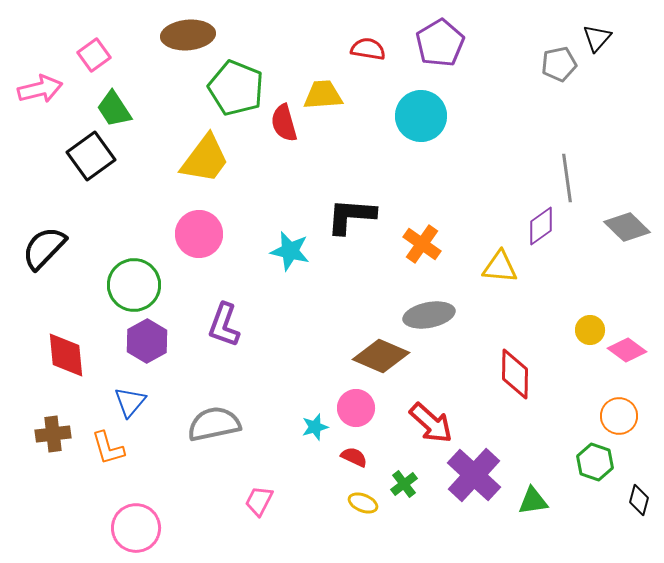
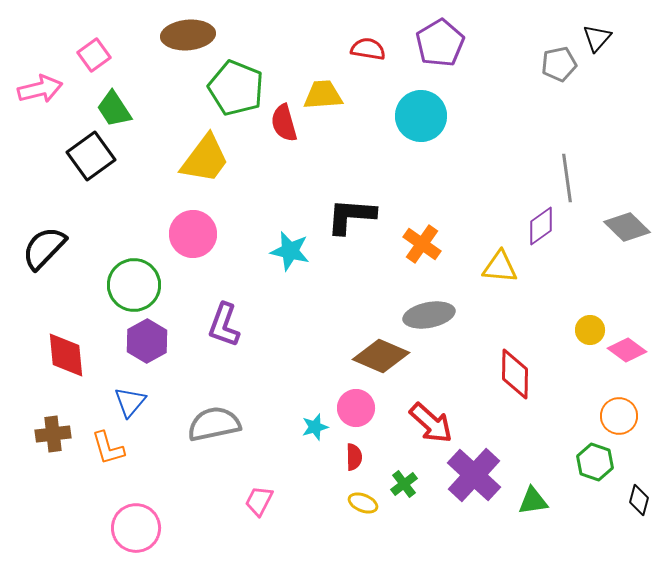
pink circle at (199, 234): moved 6 px left
red semicircle at (354, 457): rotated 64 degrees clockwise
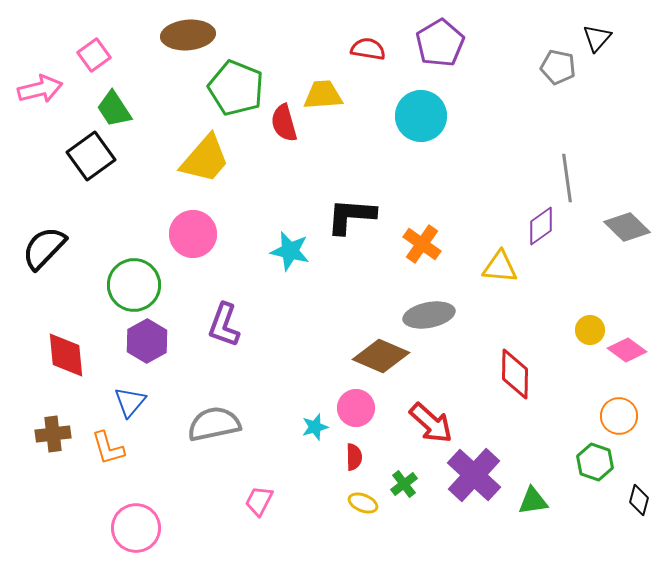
gray pentagon at (559, 64): moved 1 px left, 3 px down; rotated 24 degrees clockwise
yellow trapezoid at (205, 159): rotated 4 degrees clockwise
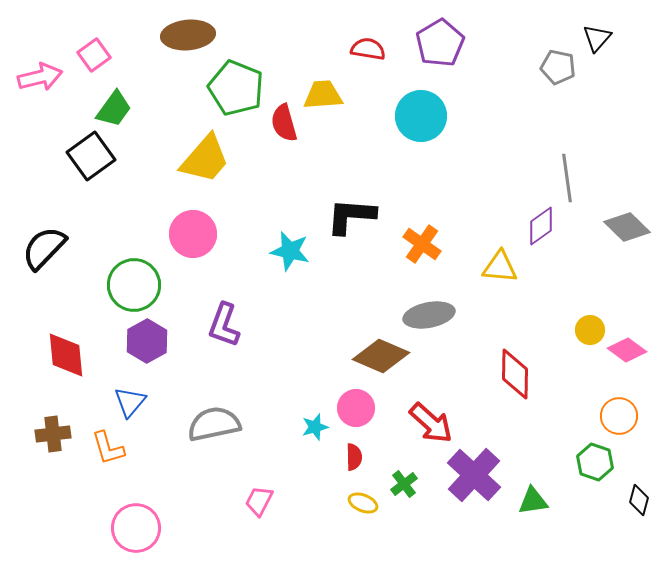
pink arrow at (40, 89): moved 12 px up
green trapezoid at (114, 109): rotated 111 degrees counterclockwise
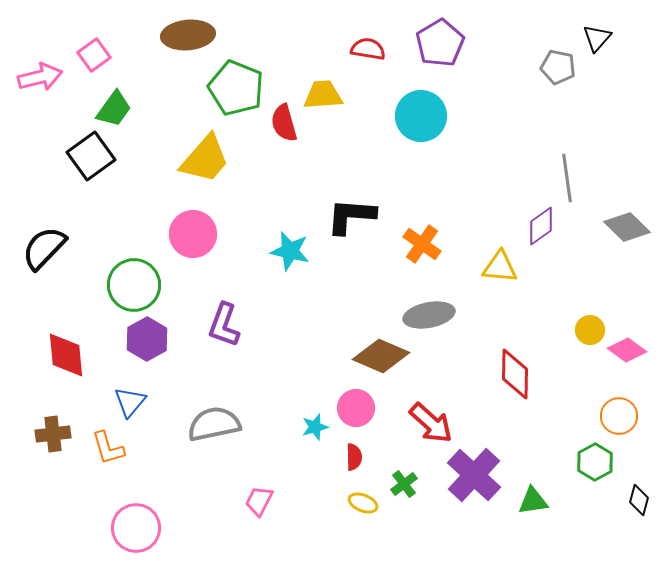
purple hexagon at (147, 341): moved 2 px up
green hexagon at (595, 462): rotated 12 degrees clockwise
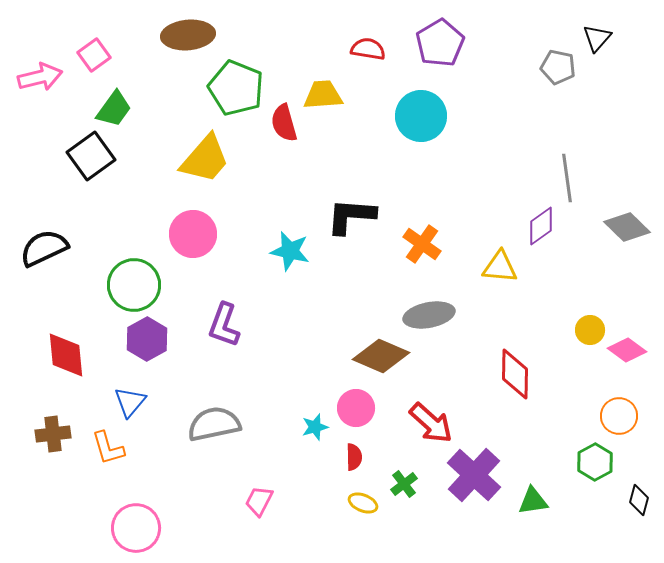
black semicircle at (44, 248): rotated 21 degrees clockwise
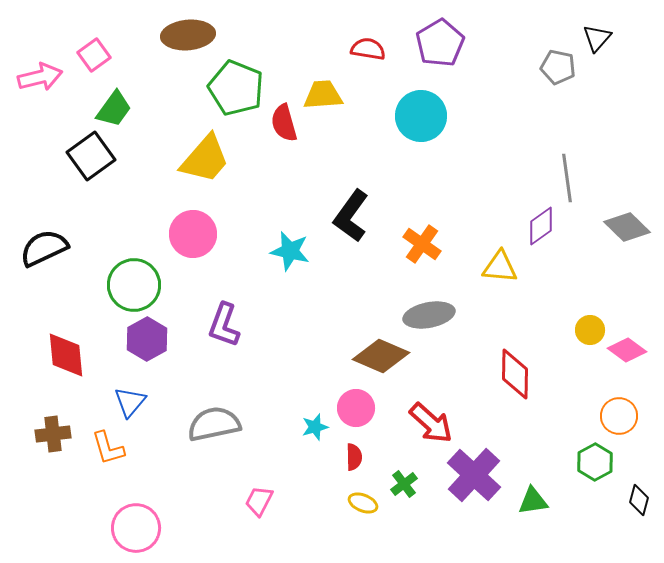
black L-shape at (351, 216): rotated 58 degrees counterclockwise
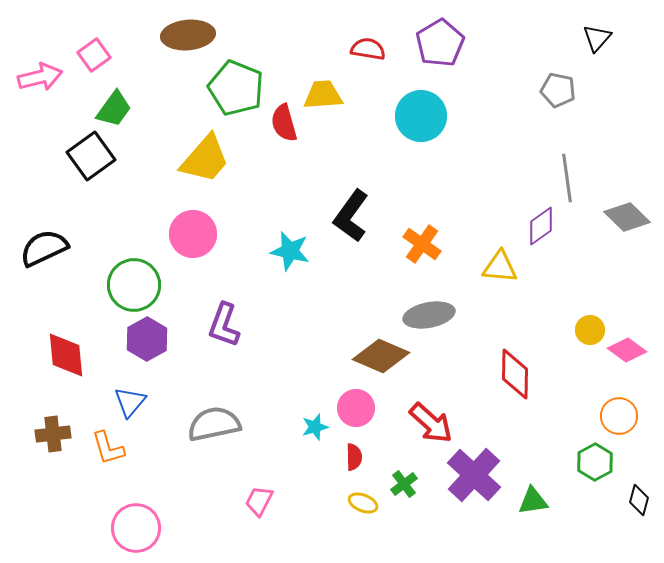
gray pentagon at (558, 67): moved 23 px down
gray diamond at (627, 227): moved 10 px up
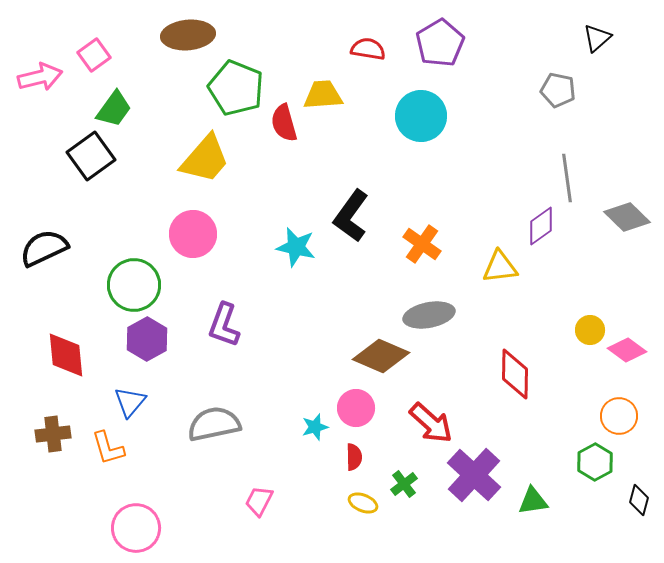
black triangle at (597, 38): rotated 8 degrees clockwise
cyan star at (290, 251): moved 6 px right, 4 px up
yellow triangle at (500, 267): rotated 12 degrees counterclockwise
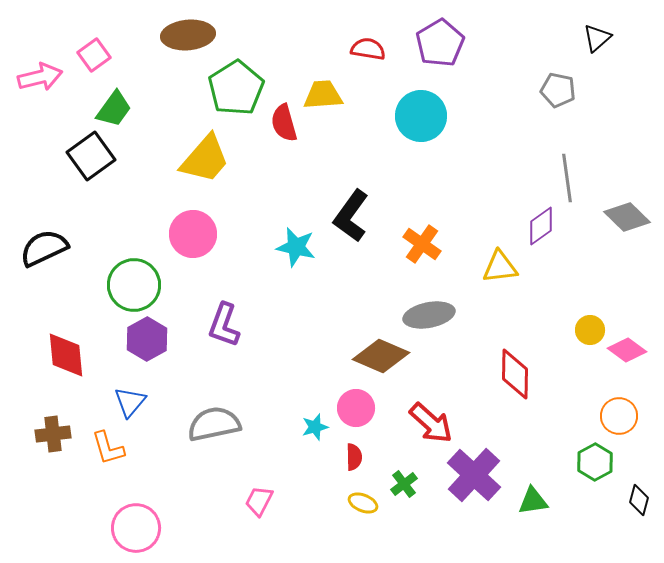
green pentagon at (236, 88): rotated 18 degrees clockwise
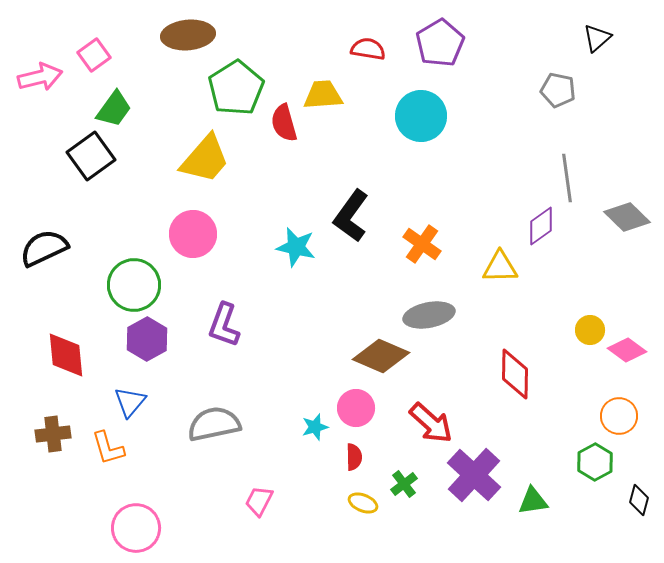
yellow triangle at (500, 267): rotated 6 degrees clockwise
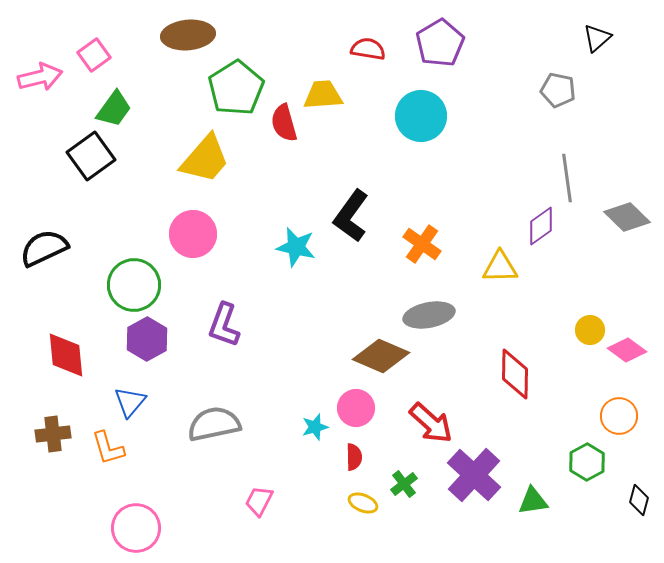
green hexagon at (595, 462): moved 8 px left
